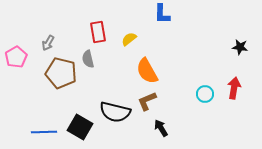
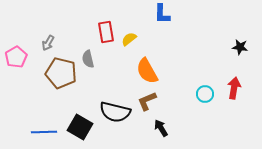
red rectangle: moved 8 px right
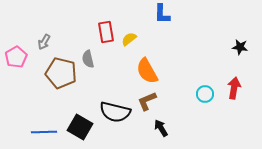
gray arrow: moved 4 px left, 1 px up
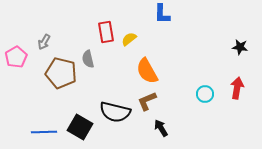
red arrow: moved 3 px right
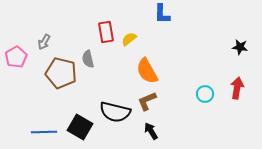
black arrow: moved 10 px left, 3 px down
